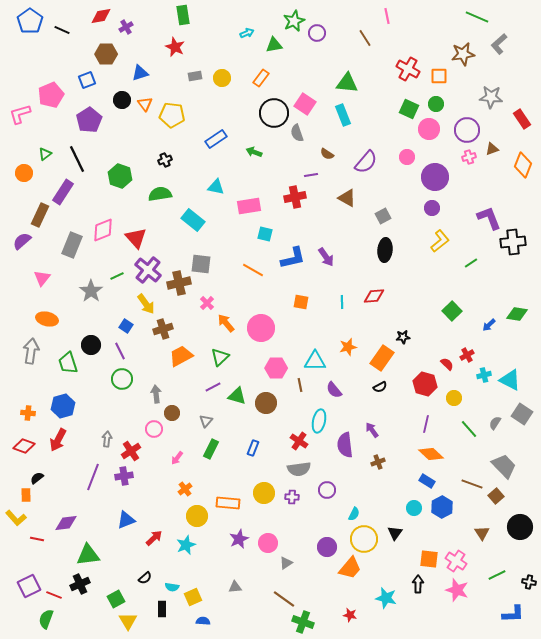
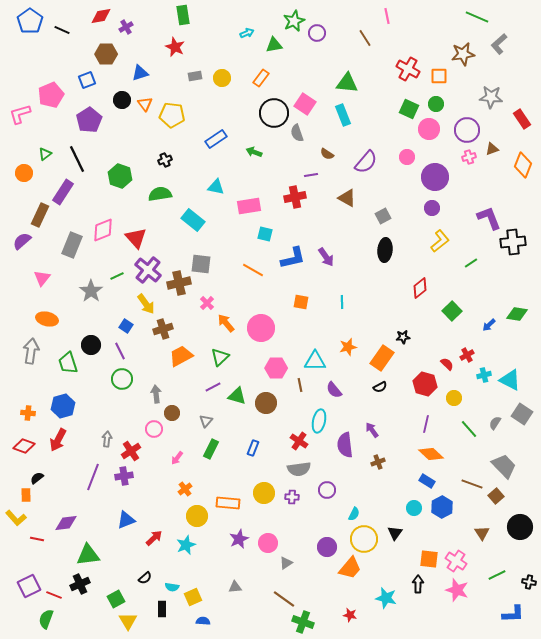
red diamond at (374, 296): moved 46 px right, 8 px up; rotated 35 degrees counterclockwise
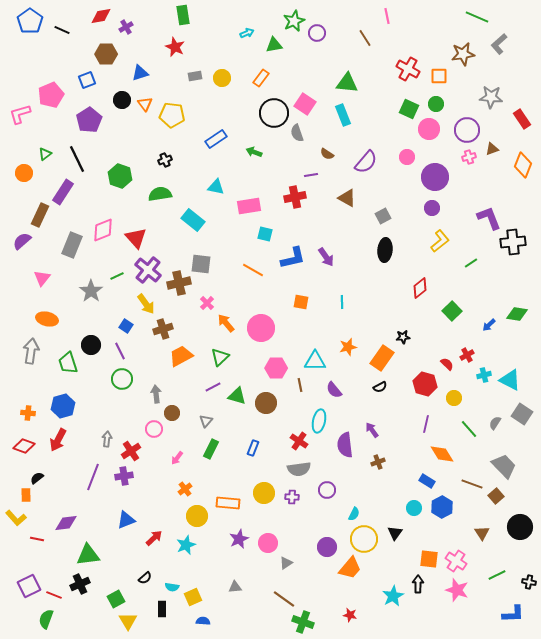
orange diamond at (431, 454): moved 11 px right; rotated 15 degrees clockwise
cyan star at (386, 598): moved 7 px right, 2 px up; rotated 30 degrees clockwise
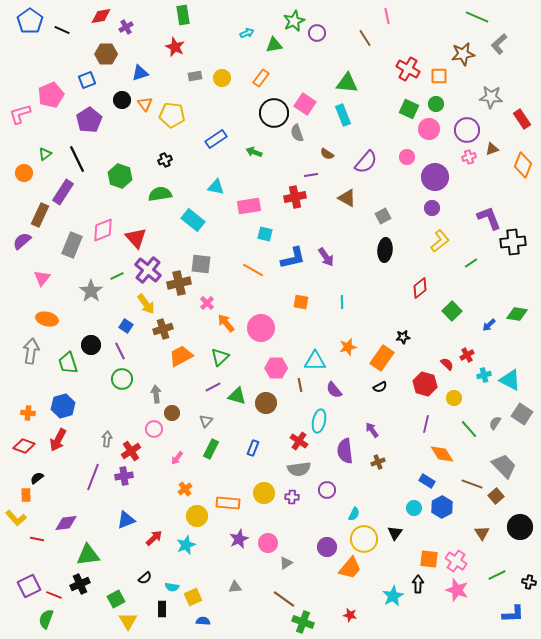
purple semicircle at (345, 445): moved 6 px down
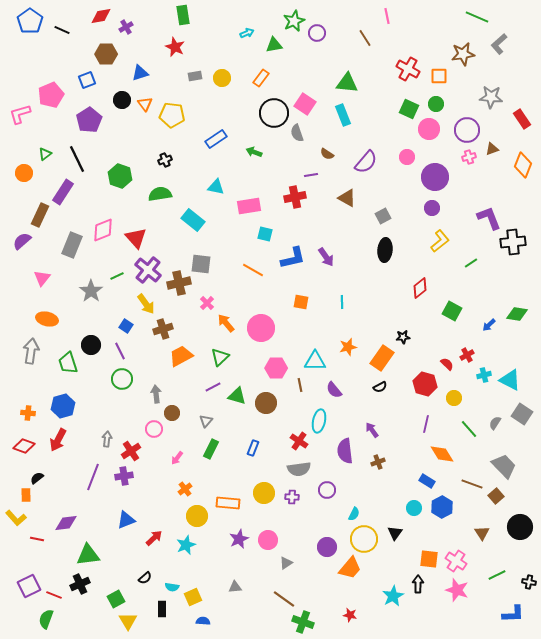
green square at (452, 311): rotated 18 degrees counterclockwise
pink circle at (268, 543): moved 3 px up
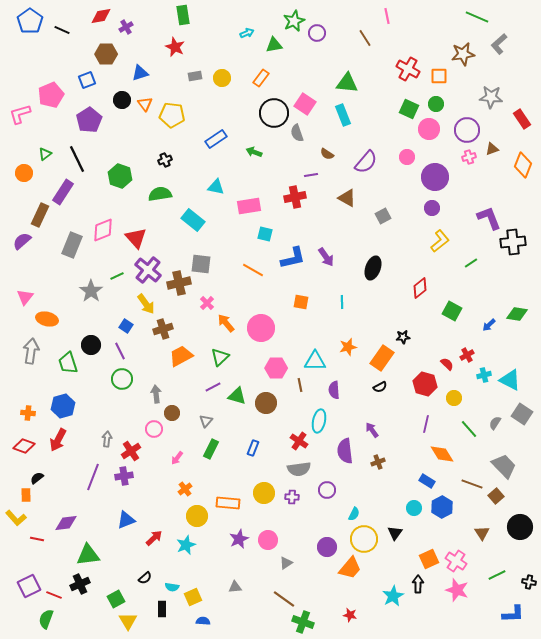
black ellipse at (385, 250): moved 12 px left, 18 px down; rotated 15 degrees clockwise
pink triangle at (42, 278): moved 17 px left, 19 px down
purple semicircle at (334, 390): rotated 36 degrees clockwise
orange square at (429, 559): rotated 30 degrees counterclockwise
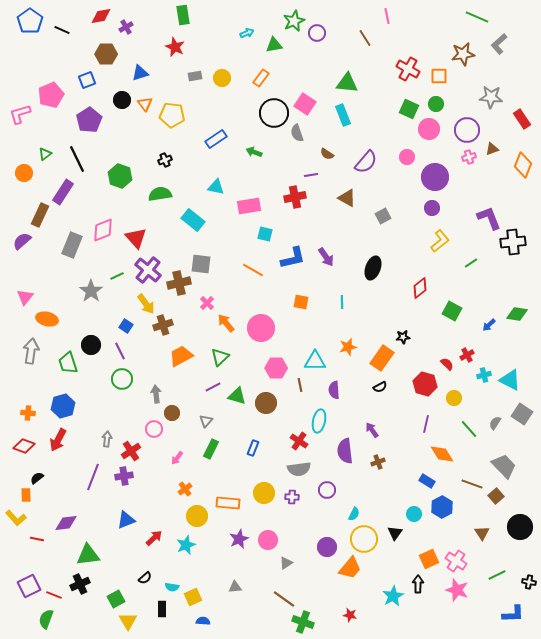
brown cross at (163, 329): moved 4 px up
cyan circle at (414, 508): moved 6 px down
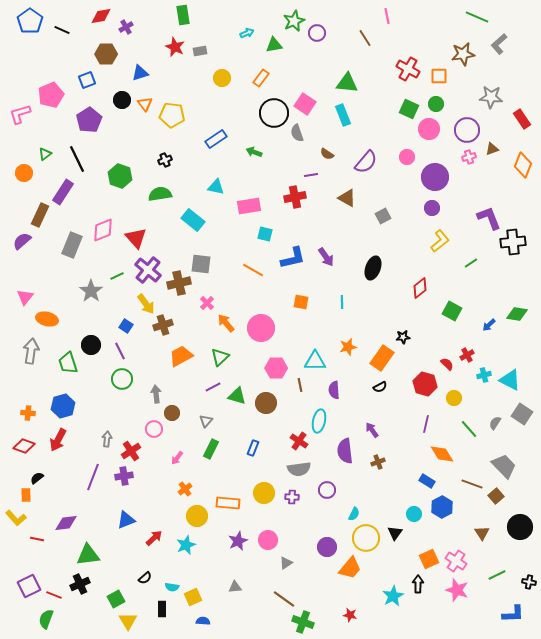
gray rectangle at (195, 76): moved 5 px right, 25 px up
purple star at (239, 539): moved 1 px left, 2 px down
yellow circle at (364, 539): moved 2 px right, 1 px up
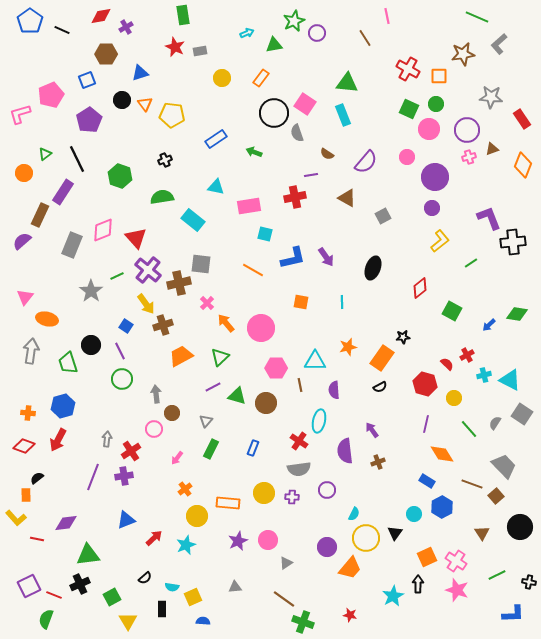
green semicircle at (160, 194): moved 2 px right, 3 px down
orange square at (429, 559): moved 2 px left, 2 px up
green square at (116, 599): moved 4 px left, 2 px up
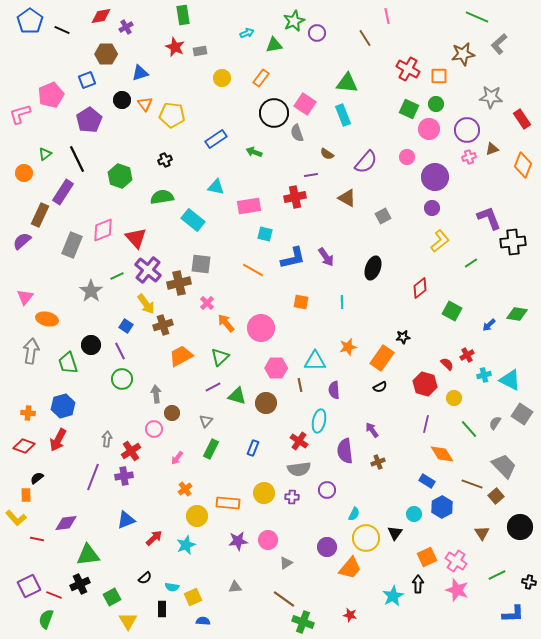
purple star at (238, 541): rotated 18 degrees clockwise
